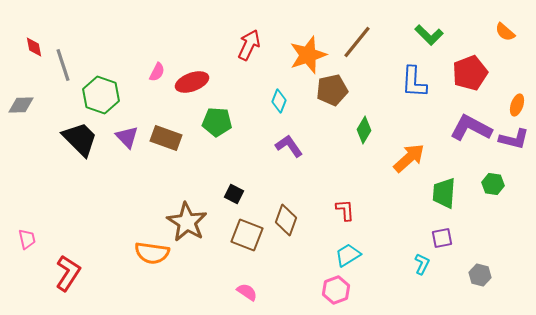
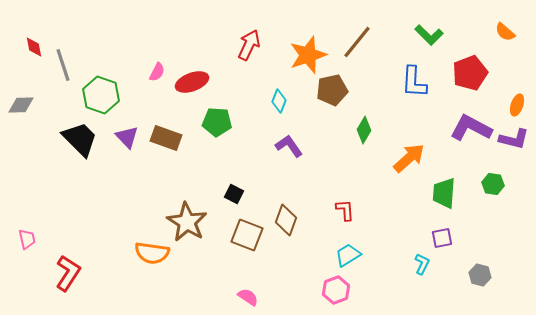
pink semicircle at (247, 292): moved 1 px right, 5 px down
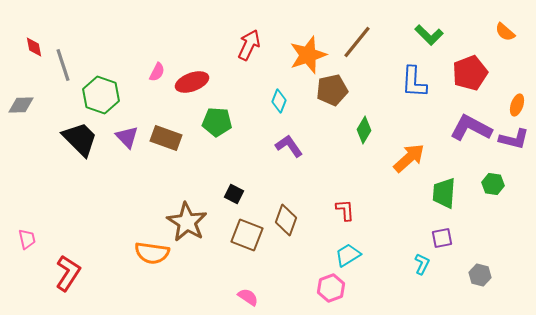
pink hexagon at (336, 290): moved 5 px left, 2 px up
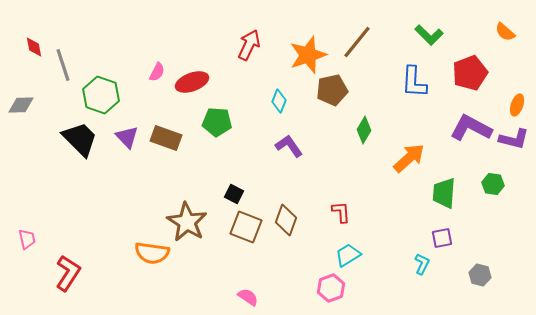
red L-shape at (345, 210): moved 4 px left, 2 px down
brown square at (247, 235): moved 1 px left, 8 px up
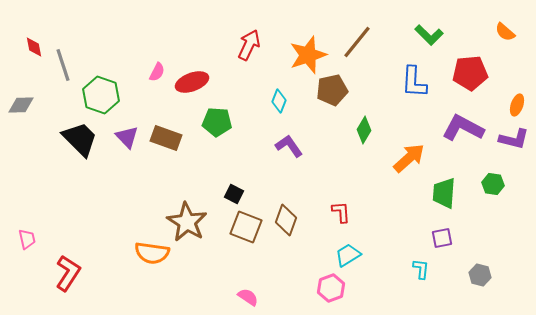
red pentagon at (470, 73): rotated 16 degrees clockwise
purple L-shape at (471, 128): moved 8 px left
cyan L-shape at (422, 264): moved 1 px left, 5 px down; rotated 20 degrees counterclockwise
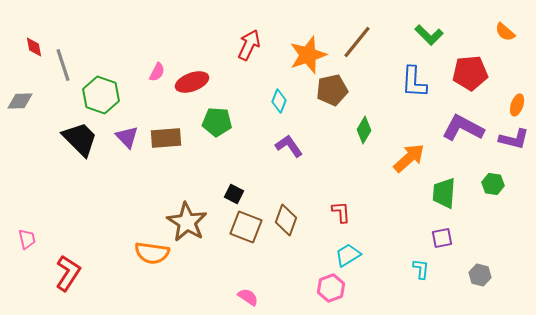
gray diamond at (21, 105): moved 1 px left, 4 px up
brown rectangle at (166, 138): rotated 24 degrees counterclockwise
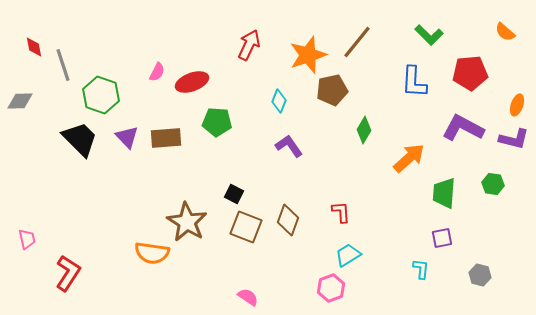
brown diamond at (286, 220): moved 2 px right
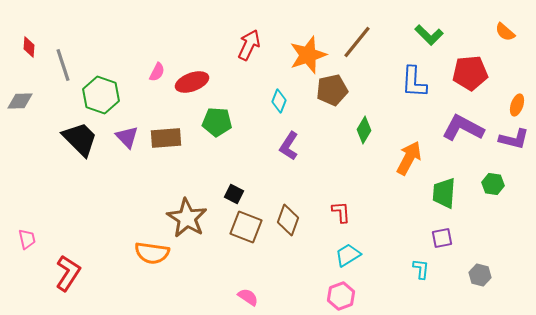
red diamond at (34, 47): moved 5 px left; rotated 15 degrees clockwise
purple L-shape at (289, 146): rotated 112 degrees counterclockwise
orange arrow at (409, 158): rotated 20 degrees counterclockwise
brown star at (187, 222): moved 4 px up
pink hexagon at (331, 288): moved 10 px right, 8 px down
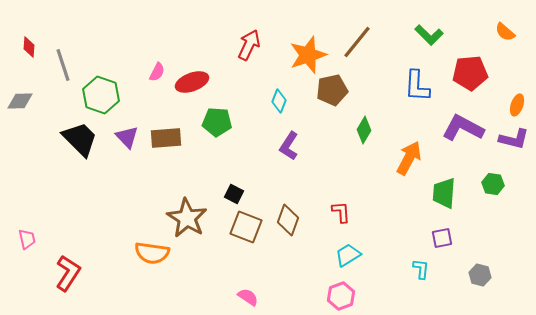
blue L-shape at (414, 82): moved 3 px right, 4 px down
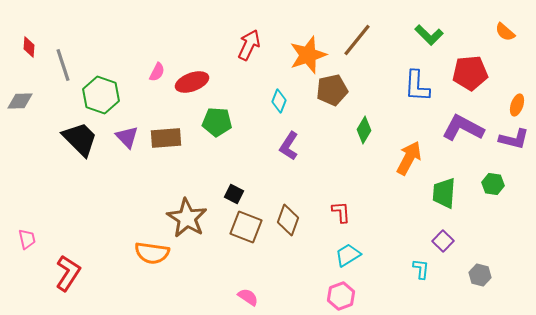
brown line at (357, 42): moved 2 px up
purple square at (442, 238): moved 1 px right, 3 px down; rotated 35 degrees counterclockwise
